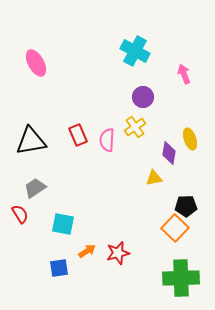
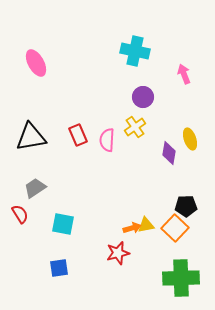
cyan cross: rotated 16 degrees counterclockwise
black triangle: moved 4 px up
yellow triangle: moved 8 px left, 47 px down
orange arrow: moved 45 px right, 23 px up; rotated 18 degrees clockwise
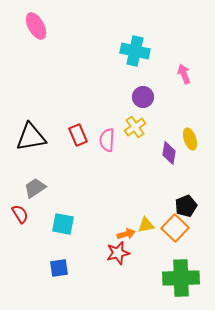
pink ellipse: moved 37 px up
black pentagon: rotated 20 degrees counterclockwise
orange arrow: moved 6 px left, 6 px down
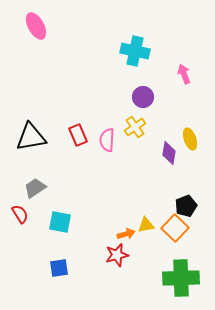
cyan square: moved 3 px left, 2 px up
red star: moved 1 px left, 2 px down
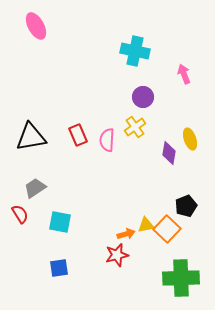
orange square: moved 8 px left, 1 px down
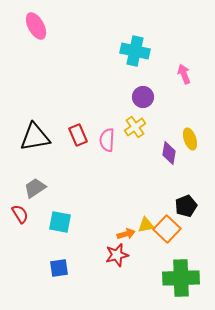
black triangle: moved 4 px right
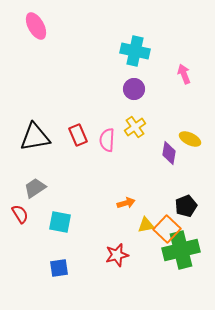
purple circle: moved 9 px left, 8 px up
yellow ellipse: rotated 45 degrees counterclockwise
orange arrow: moved 31 px up
green cross: moved 28 px up; rotated 12 degrees counterclockwise
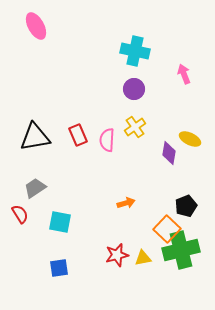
yellow triangle: moved 3 px left, 33 px down
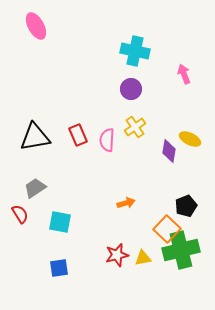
purple circle: moved 3 px left
purple diamond: moved 2 px up
